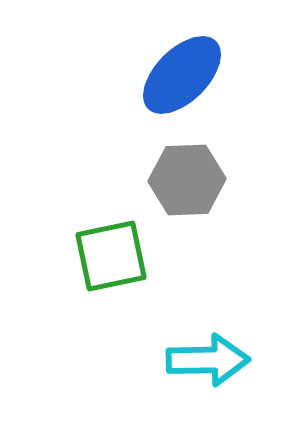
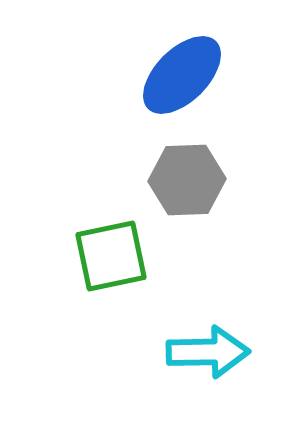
cyan arrow: moved 8 px up
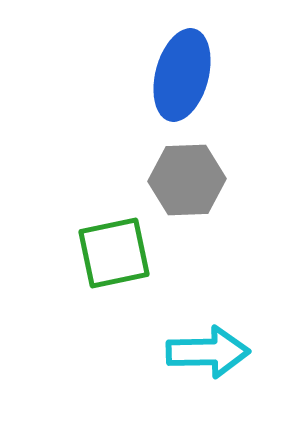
blue ellipse: rotated 30 degrees counterclockwise
green square: moved 3 px right, 3 px up
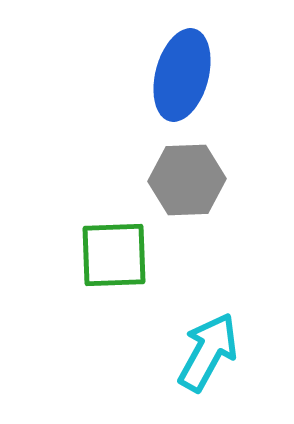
green square: moved 2 px down; rotated 10 degrees clockwise
cyan arrow: rotated 60 degrees counterclockwise
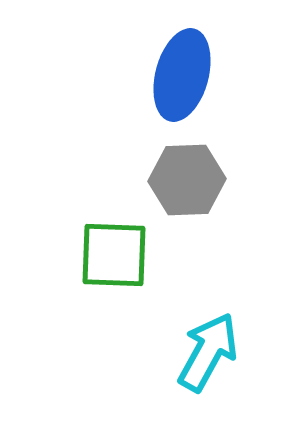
green square: rotated 4 degrees clockwise
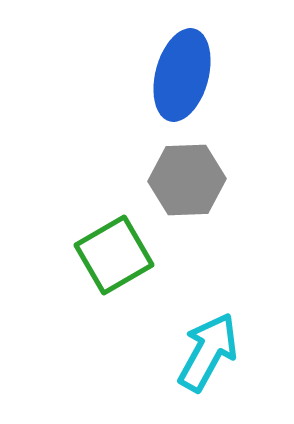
green square: rotated 32 degrees counterclockwise
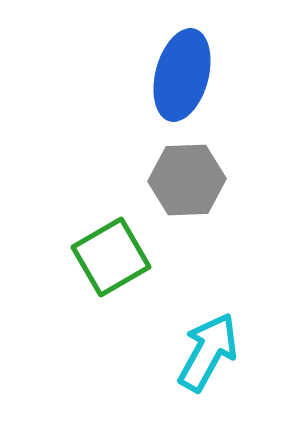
green square: moved 3 px left, 2 px down
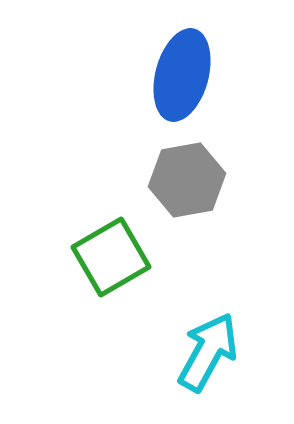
gray hexagon: rotated 8 degrees counterclockwise
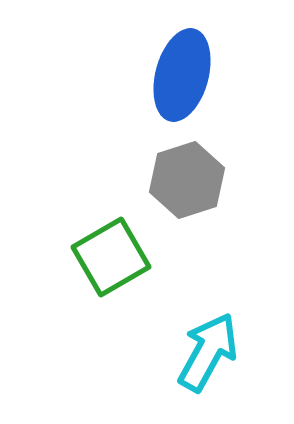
gray hexagon: rotated 8 degrees counterclockwise
